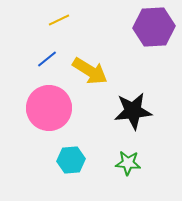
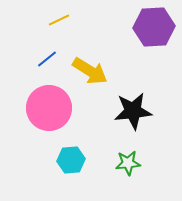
green star: rotated 10 degrees counterclockwise
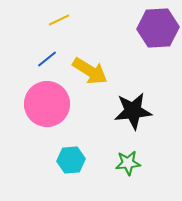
purple hexagon: moved 4 px right, 1 px down
pink circle: moved 2 px left, 4 px up
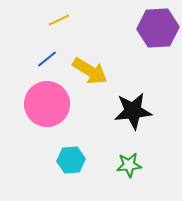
green star: moved 1 px right, 2 px down
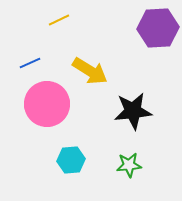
blue line: moved 17 px left, 4 px down; rotated 15 degrees clockwise
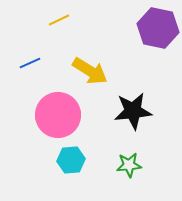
purple hexagon: rotated 15 degrees clockwise
pink circle: moved 11 px right, 11 px down
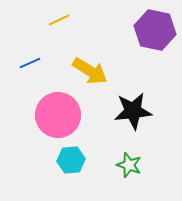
purple hexagon: moved 3 px left, 2 px down
green star: rotated 25 degrees clockwise
